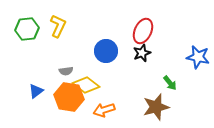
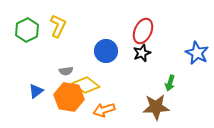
green hexagon: moved 1 px down; rotated 20 degrees counterclockwise
blue star: moved 1 px left, 4 px up; rotated 15 degrees clockwise
green arrow: rotated 56 degrees clockwise
brown star: rotated 12 degrees clockwise
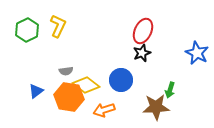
blue circle: moved 15 px right, 29 px down
green arrow: moved 7 px down
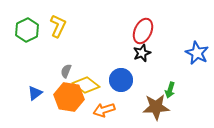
gray semicircle: rotated 120 degrees clockwise
blue triangle: moved 1 px left, 2 px down
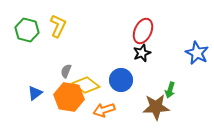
green hexagon: rotated 20 degrees counterclockwise
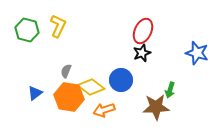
blue star: rotated 10 degrees counterclockwise
yellow diamond: moved 5 px right, 2 px down
